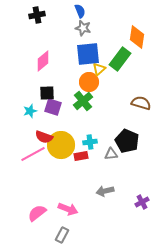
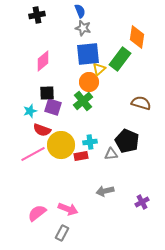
red semicircle: moved 2 px left, 7 px up
gray rectangle: moved 2 px up
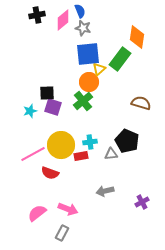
pink diamond: moved 20 px right, 41 px up
red semicircle: moved 8 px right, 43 px down
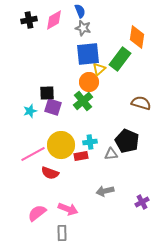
black cross: moved 8 px left, 5 px down
pink diamond: moved 9 px left; rotated 10 degrees clockwise
gray rectangle: rotated 28 degrees counterclockwise
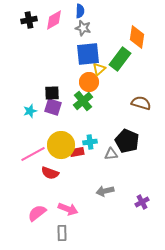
blue semicircle: rotated 24 degrees clockwise
black square: moved 5 px right
red rectangle: moved 4 px left, 4 px up
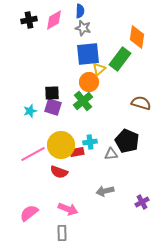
red semicircle: moved 9 px right, 1 px up
pink semicircle: moved 8 px left
